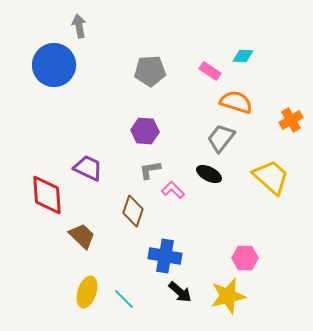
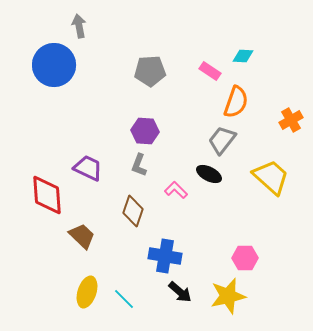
orange semicircle: rotated 92 degrees clockwise
gray trapezoid: moved 1 px right, 2 px down
gray L-shape: moved 11 px left, 5 px up; rotated 60 degrees counterclockwise
pink L-shape: moved 3 px right
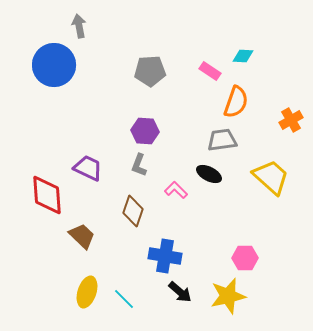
gray trapezoid: rotated 44 degrees clockwise
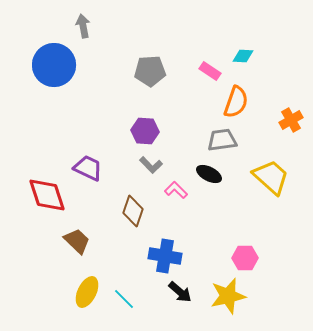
gray arrow: moved 4 px right
gray L-shape: moved 12 px right; rotated 65 degrees counterclockwise
red diamond: rotated 15 degrees counterclockwise
brown trapezoid: moved 5 px left, 5 px down
yellow ellipse: rotated 8 degrees clockwise
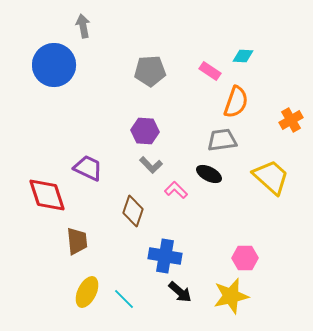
brown trapezoid: rotated 40 degrees clockwise
yellow star: moved 3 px right
